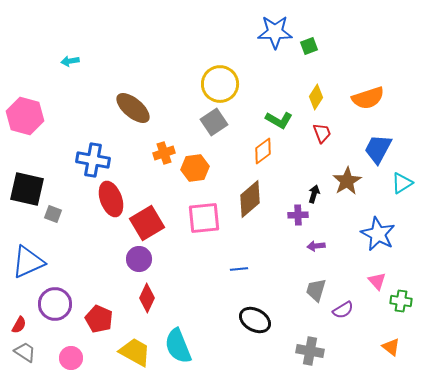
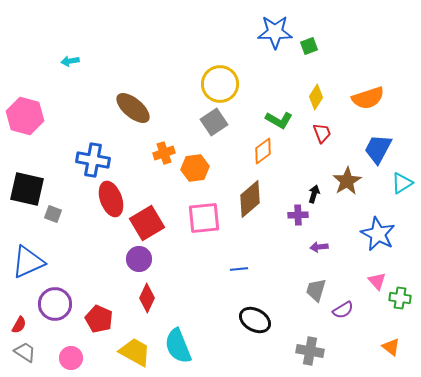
purple arrow at (316, 246): moved 3 px right, 1 px down
green cross at (401, 301): moved 1 px left, 3 px up
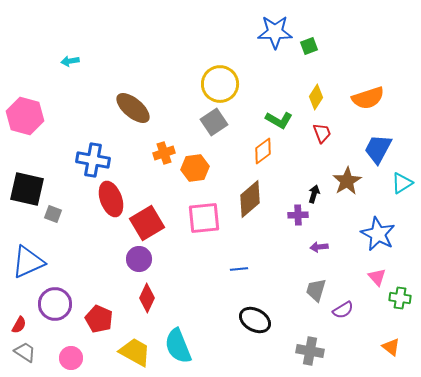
pink triangle at (377, 281): moved 4 px up
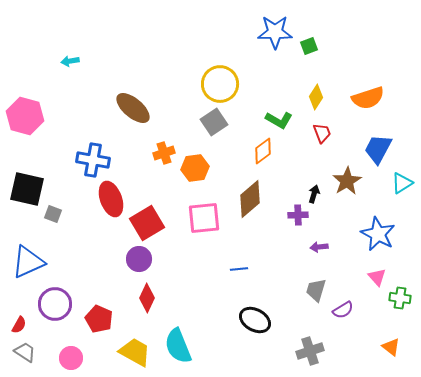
gray cross at (310, 351): rotated 28 degrees counterclockwise
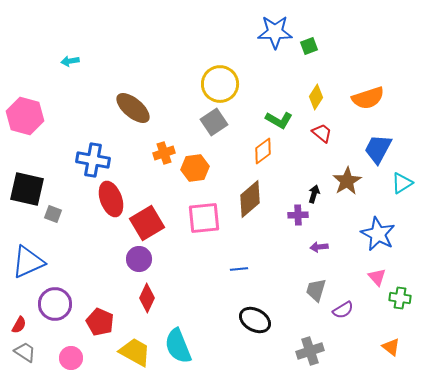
red trapezoid at (322, 133): rotated 30 degrees counterclockwise
red pentagon at (99, 319): moved 1 px right, 3 px down
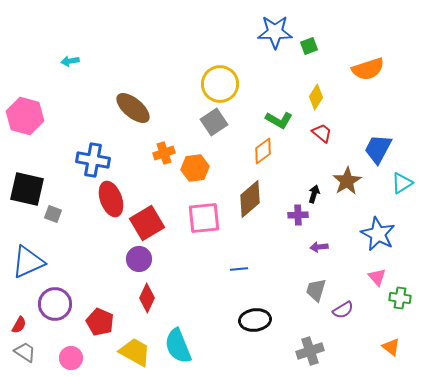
orange semicircle at (368, 98): moved 29 px up
black ellipse at (255, 320): rotated 36 degrees counterclockwise
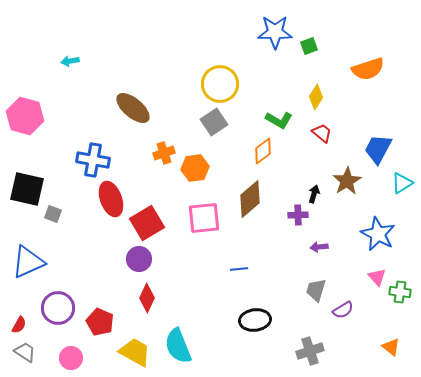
green cross at (400, 298): moved 6 px up
purple circle at (55, 304): moved 3 px right, 4 px down
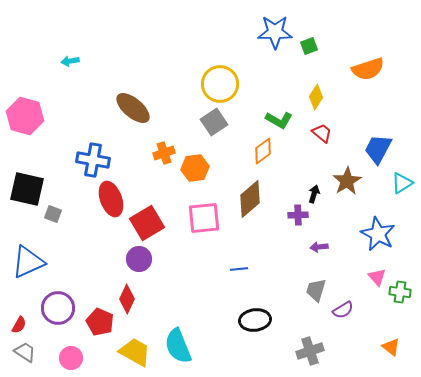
red diamond at (147, 298): moved 20 px left, 1 px down
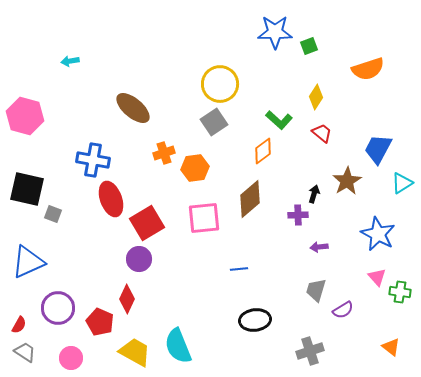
green L-shape at (279, 120): rotated 12 degrees clockwise
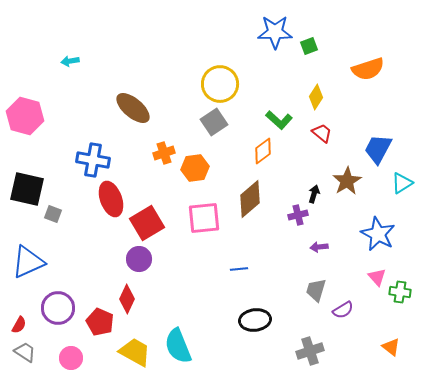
purple cross at (298, 215): rotated 12 degrees counterclockwise
